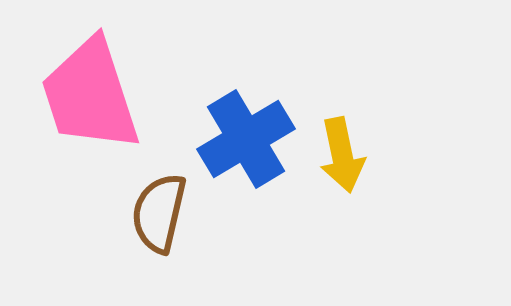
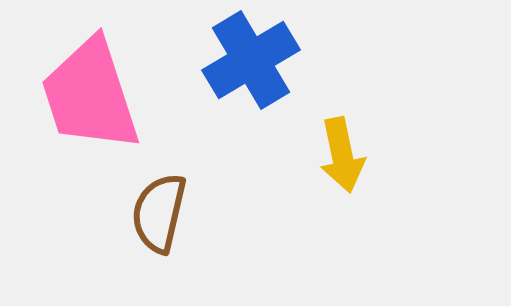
blue cross: moved 5 px right, 79 px up
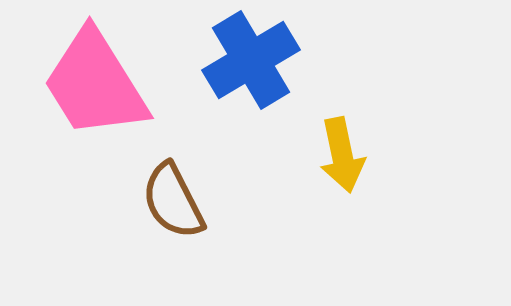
pink trapezoid: moved 5 px right, 11 px up; rotated 14 degrees counterclockwise
brown semicircle: moved 14 px right, 12 px up; rotated 40 degrees counterclockwise
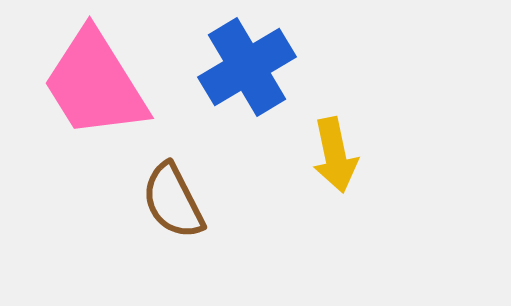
blue cross: moved 4 px left, 7 px down
yellow arrow: moved 7 px left
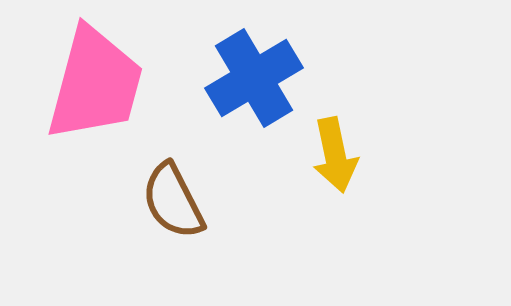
blue cross: moved 7 px right, 11 px down
pink trapezoid: rotated 133 degrees counterclockwise
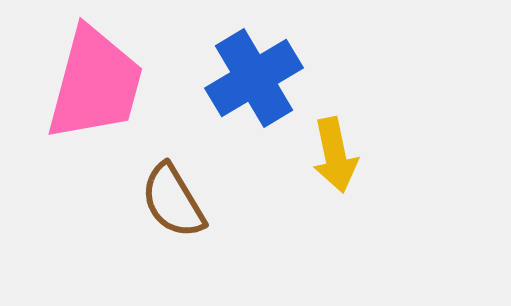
brown semicircle: rotated 4 degrees counterclockwise
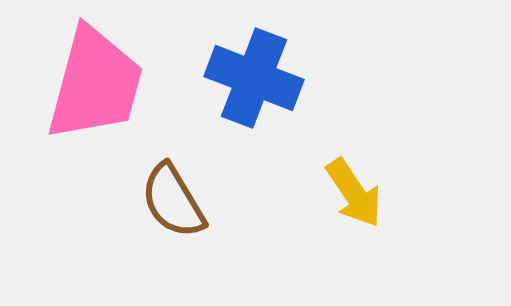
blue cross: rotated 38 degrees counterclockwise
yellow arrow: moved 19 px right, 38 px down; rotated 22 degrees counterclockwise
